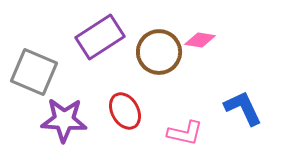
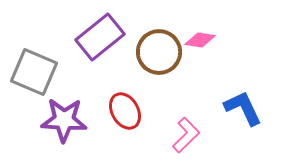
purple rectangle: rotated 6 degrees counterclockwise
pink L-shape: moved 1 px right, 2 px down; rotated 57 degrees counterclockwise
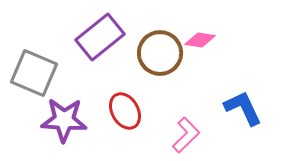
brown circle: moved 1 px right, 1 px down
gray square: moved 1 px down
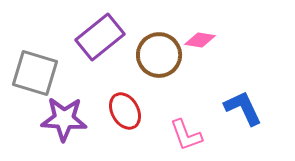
brown circle: moved 1 px left, 2 px down
gray square: moved 1 px right; rotated 6 degrees counterclockwise
purple star: moved 1 px up
pink L-shape: rotated 114 degrees clockwise
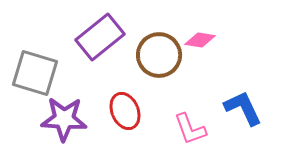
red ellipse: rotated 6 degrees clockwise
pink L-shape: moved 4 px right, 6 px up
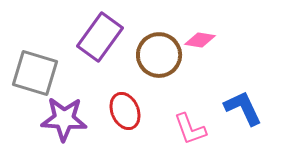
purple rectangle: rotated 15 degrees counterclockwise
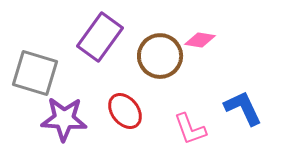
brown circle: moved 1 px right, 1 px down
red ellipse: rotated 15 degrees counterclockwise
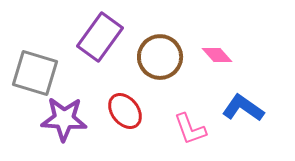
pink diamond: moved 17 px right, 15 px down; rotated 40 degrees clockwise
brown circle: moved 1 px down
blue L-shape: rotated 30 degrees counterclockwise
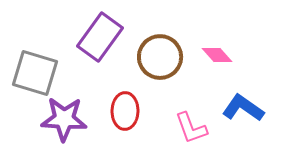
red ellipse: rotated 39 degrees clockwise
pink L-shape: moved 1 px right, 1 px up
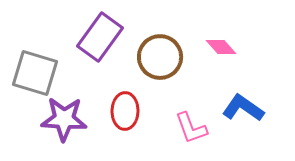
pink diamond: moved 4 px right, 8 px up
